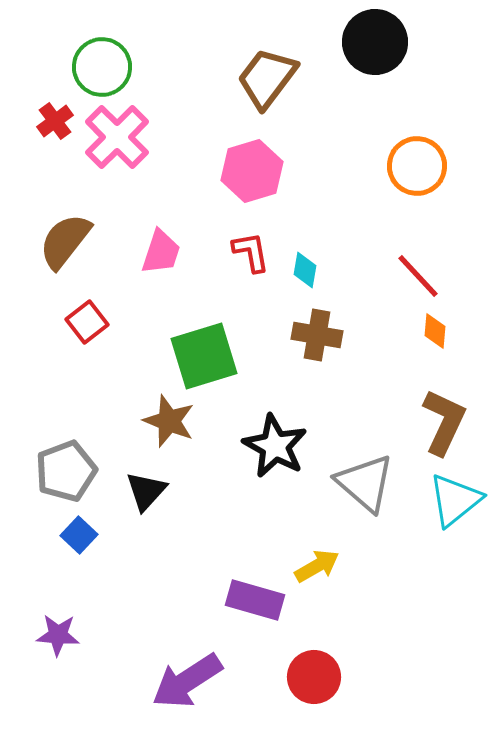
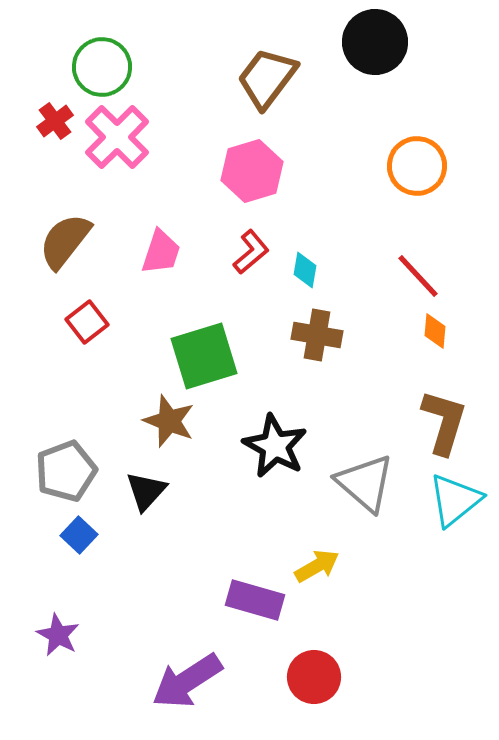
red L-shape: rotated 60 degrees clockwise
brown L-shape: rotated 8 degrees counterclockwise
purple star: rotated 24 degrees clockwise
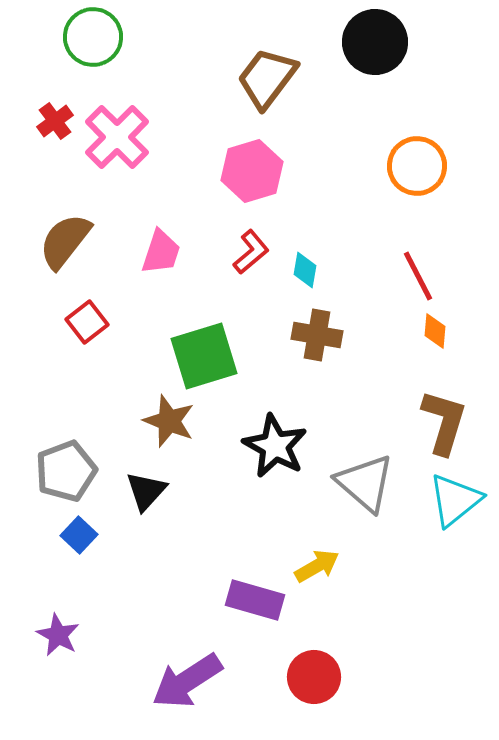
green circle: moved 9 px left, 30 px up
red line: rotated 16 degrees clockwise
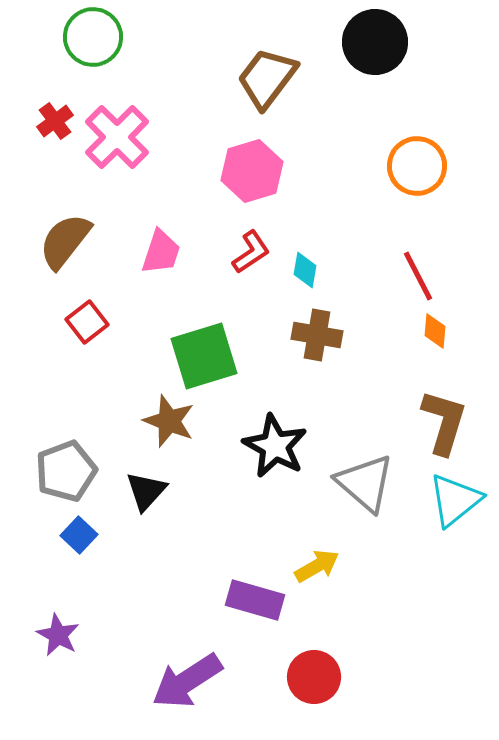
red L-shape: rotated 6 degrees clockwise
